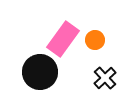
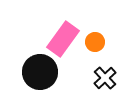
orange circle: moved 2 px down
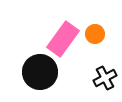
orange circle: moved 8 px up
black cross: rotated 15 degrees clockwise
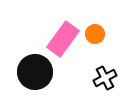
black circle: moved 5 px left
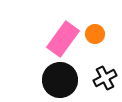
black circle: moved 25 px right, 8 px down
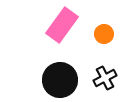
orange circle: moved 9 px right
pink rectangle: moved 1 px left, 14 px up
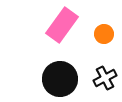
black circle: moved 1 px up
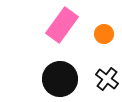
black cross: moved 2 px right, 1 px down; rotated 25 degrees counterclockwise
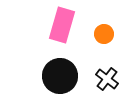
pink rectangle: rotated 20 degrees counterclockwise
black circle: moved 3 px up
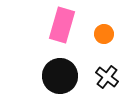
black cross: moved 2 px up
